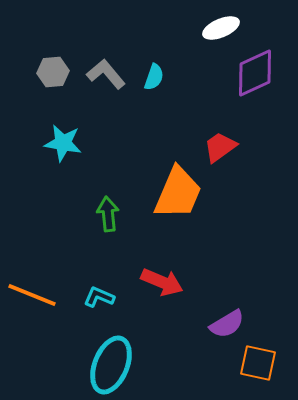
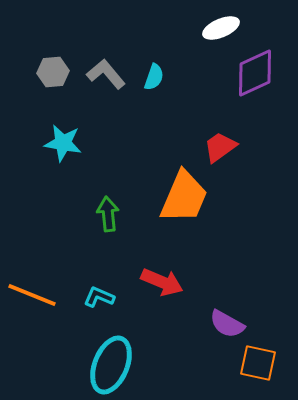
orange trapezoid: moved 6 px right, 4 px down
purple semicircle: rotated 60 degrees clockwise
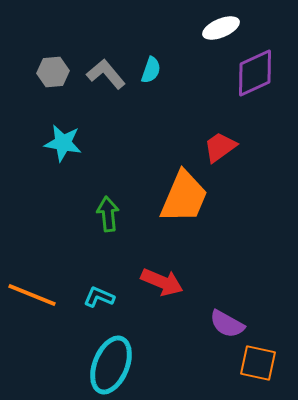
cyan semicircle: moved 3 px left, 7 px up
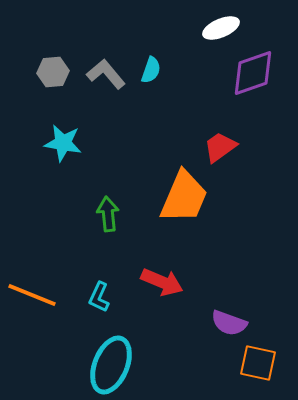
purple diamond: moved 2 px left; rotated 6 degrees clockwise
cyan L-shape: rotated 88 degrees counterclockwise
purple semicircle: moved 2 px right, 1 px up; rotated 9 degrees counterclockwise
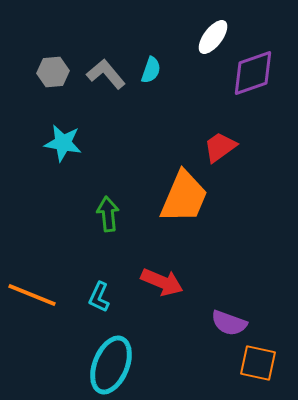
white ellipse: moved 8 px left, 9 px down; rotated 30 degrees counterclockwise
